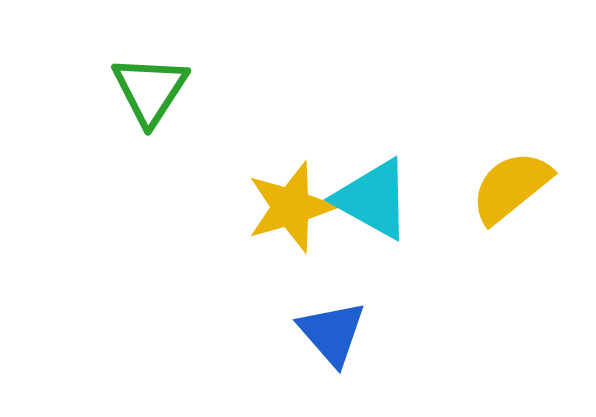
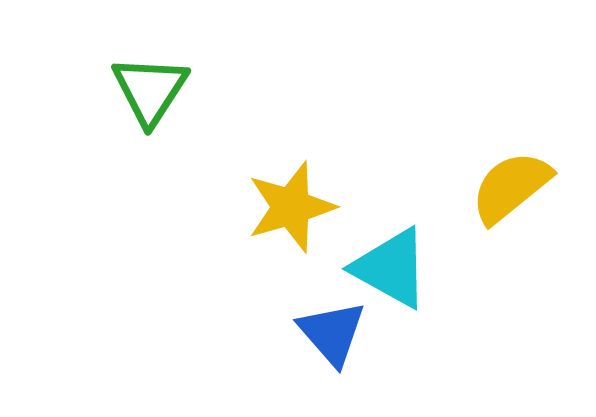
cyan triangle: moved 18 px right, 69 px down
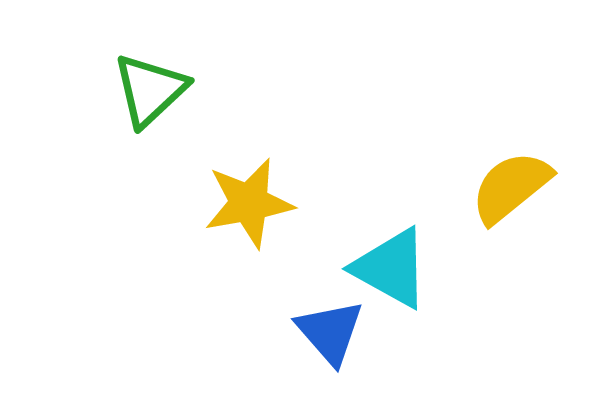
green triangle: rotated 14 degrees clockwise
yellow star: moved 42 px left, 4 px up; rotated 6 degrees clockwise
blue triangle: moved 2 px left, 1 px up
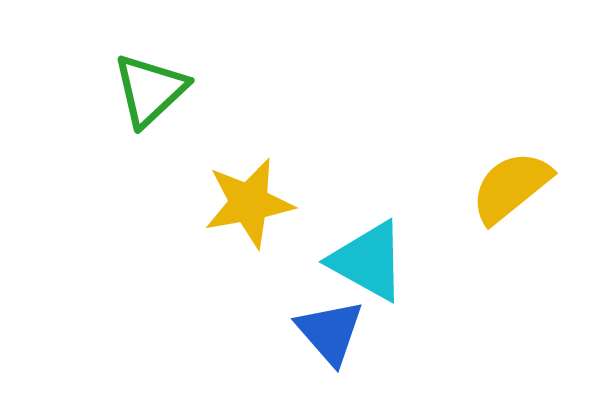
cyan triangle: moved 23 px left, 7 px up
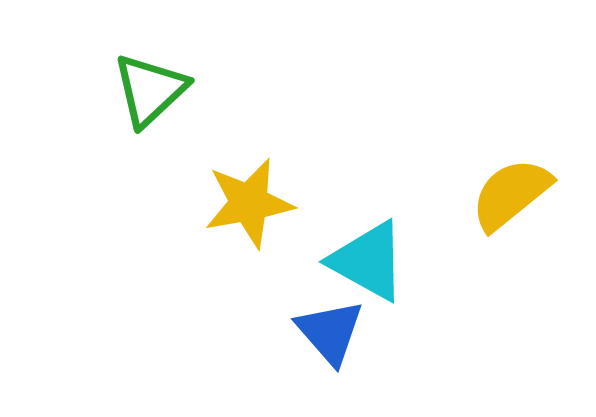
yellow semicircle: moved 7 px down
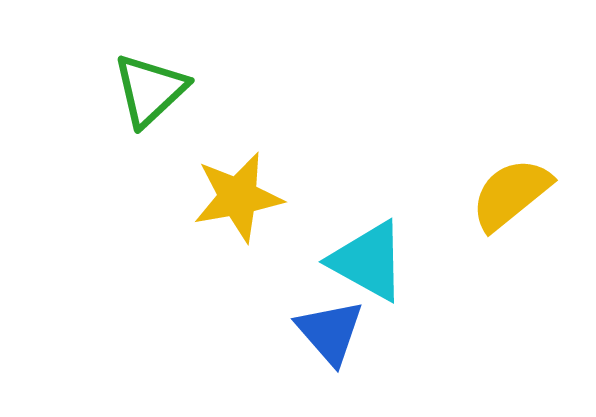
yellow star: moved 11 px left, 6 px up
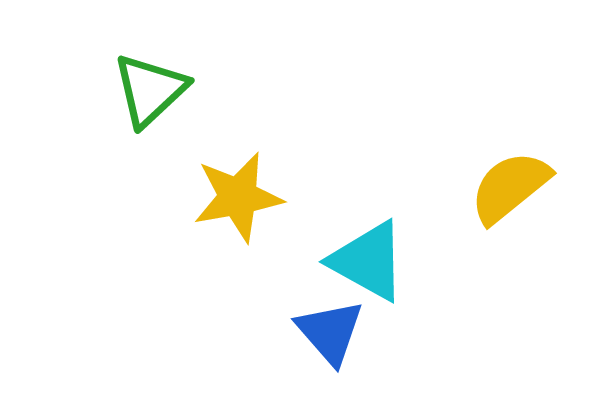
yellow semicircle: moved 1 px left, 7 px up
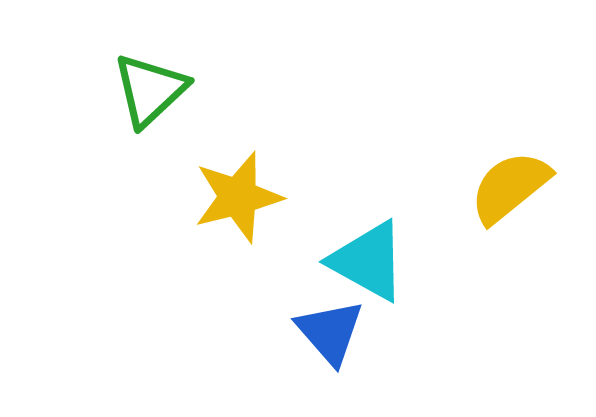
yellow star: rotated 4 degrees counterclockwise
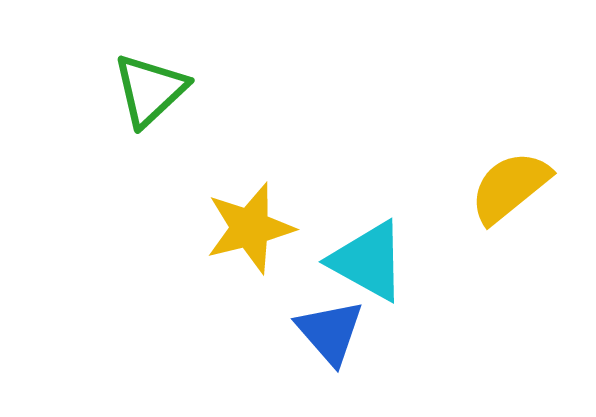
yellow star: moved 12 px right, 31 px down
